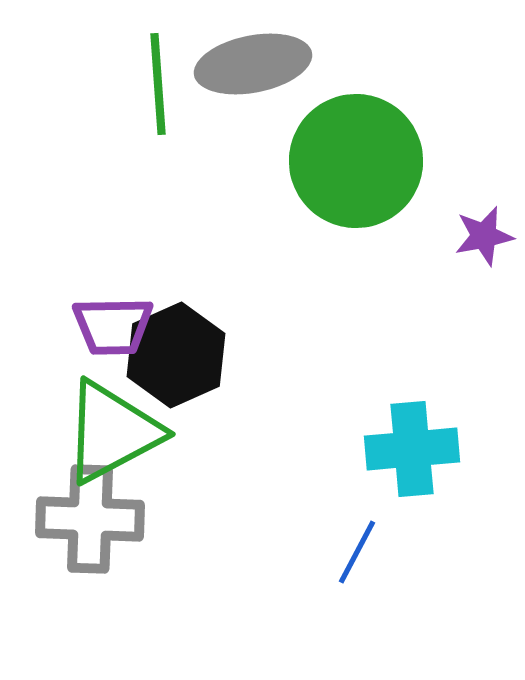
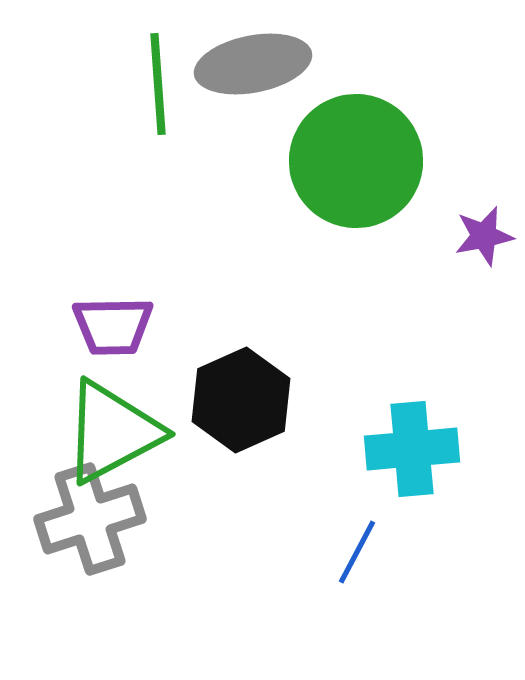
black hexagon: moved 65 px right, 45 px down
gray cross: rotated 20 degrees counterclockwise
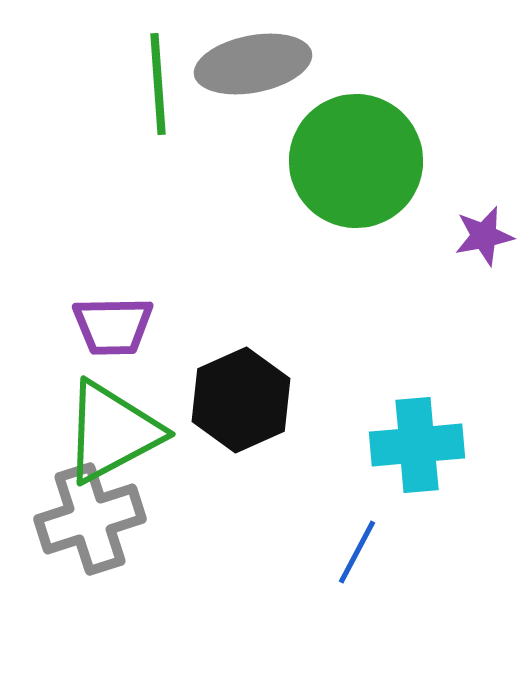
cyan cross: moved 5 px right, 4 px up
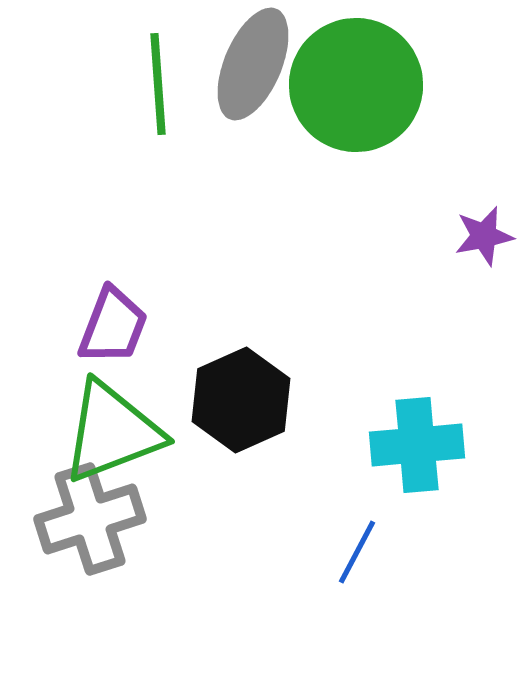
gray ellipse: rotated 56 degrees counterclockwise
green circle: moved 76 px up
purple trapezoid: rotated 68 degrees counterclockwise
green triangle: rotated 7 degrees clockwise
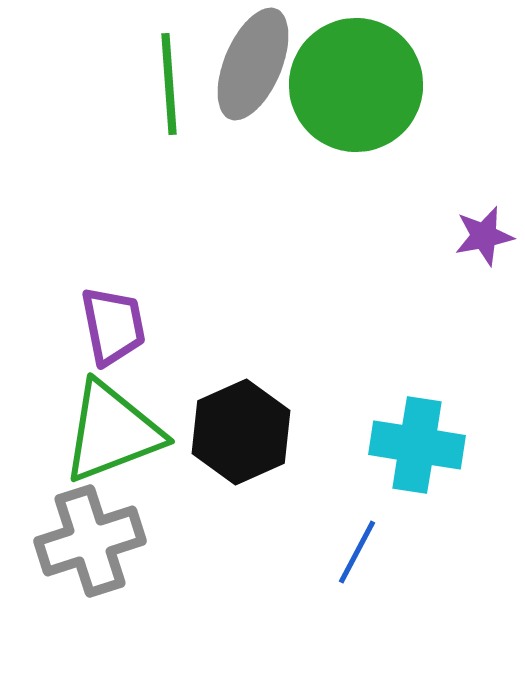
green line: moved 11 px right
purple trapezoid: rotated 32 degrees counterclockwise
black hexagon: moved 32 px down
cyan cross: rotated 14 degrees clockwise
gray cross: moved 22 px down
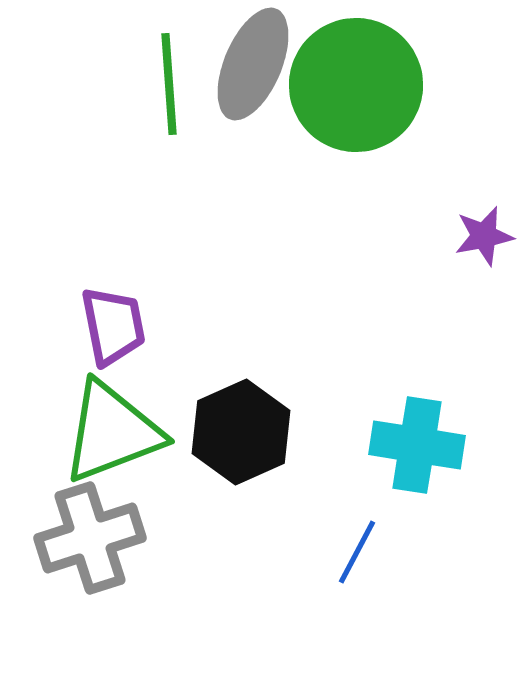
gray cross: moved 3 px up
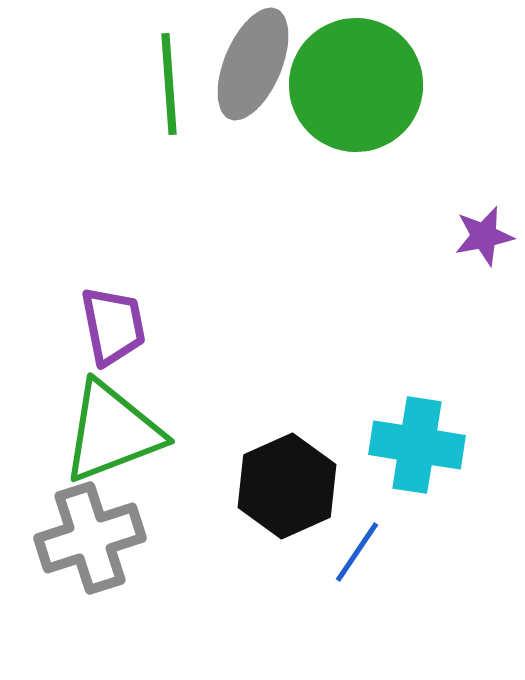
black hexagon: moved 46 px right, 54 px down
blue line: rotated 6 degrees clockwise
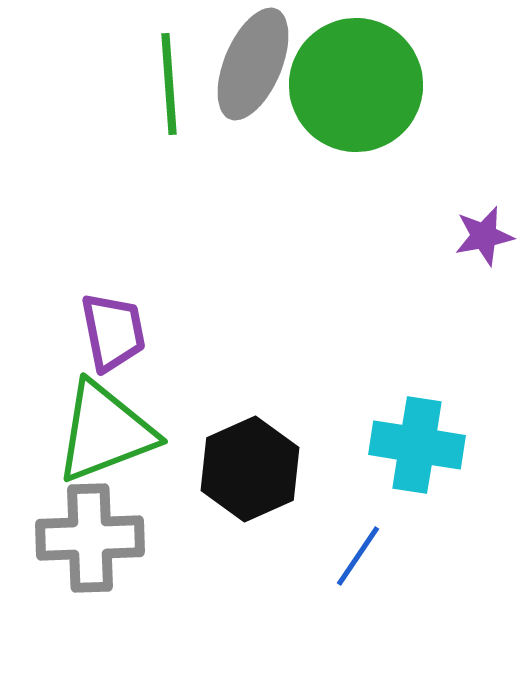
purple trapezoid: moved 6 px down
green triangle: moved 7 px left
black hexagon: moved 37 px left, 17 px up
gray cross: rotated 16 degrees clockwise
blue line: moved 1 px right, 4 px down
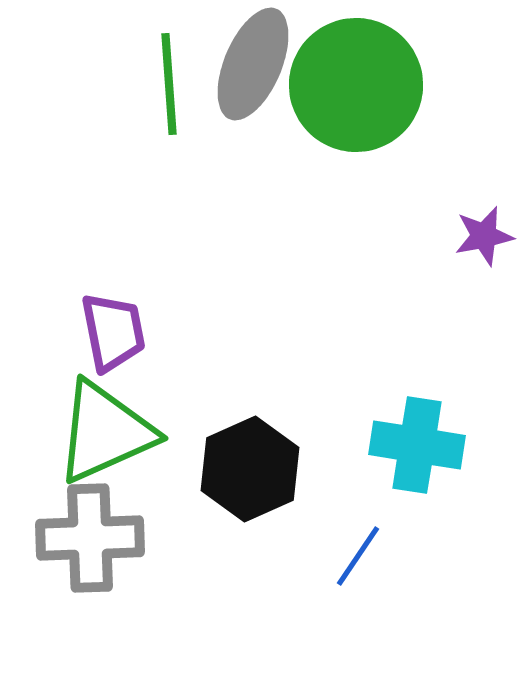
green triangle: rotated 3 degrees counterclockwise
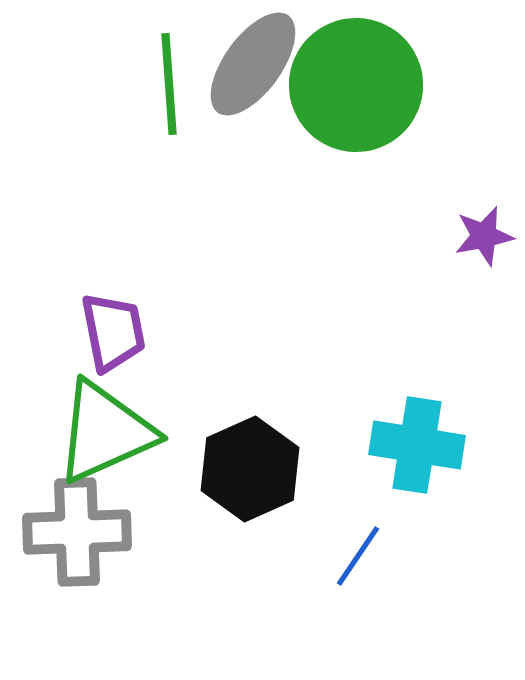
gray ellipse: rotated 13 degrees clockwise
gray cross: moved 13 px left, 6 px up
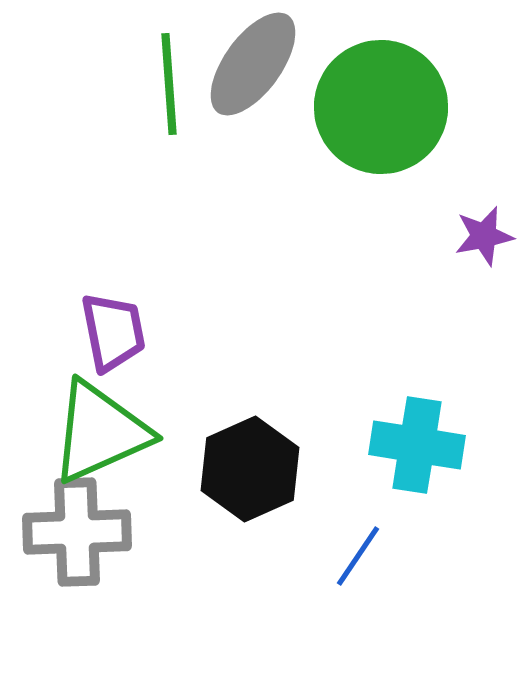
green circle: moved 25 px right, 22 px down
green triangle: moved 5 px left
